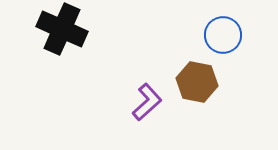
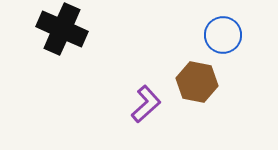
purple L-shape: moved 1 px left, 2 px down
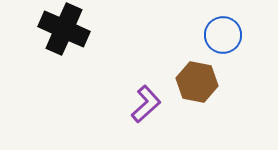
black cross: moved 2 px right
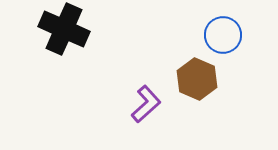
brown hexagon: moved 3 px up; rotated 12 degrees clockwise
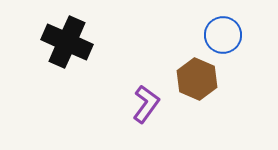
black cross: moved 3 px right, 13 px down
purple L-shape: rotated 12 degrees counterclockwise
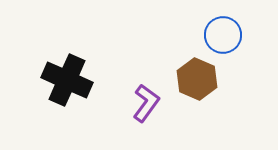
black cross: moved 38 px down
purple L-shape: moved 1 px up
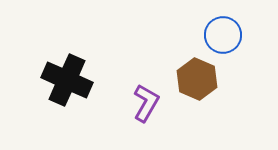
purple L-shape: rotated 6 degrees counterclockwise
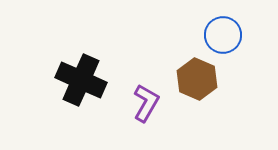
black cross: moved 14 px right
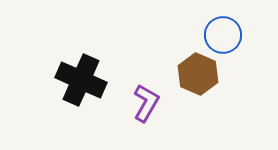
brown hexagon: moved 1 px right, 5 px up
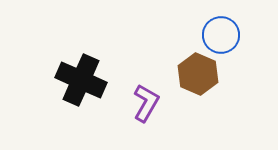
blue circle: moved 2 px left
